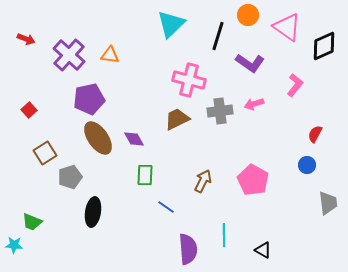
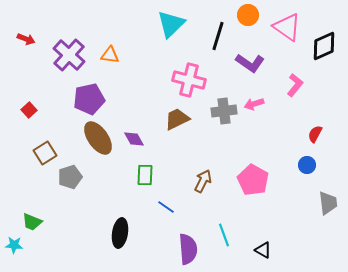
gray cross: moved 4 px right
black ellipse: moved 27 px right, 21 px down
cyan line: rotated 20 degrees counterclockwise
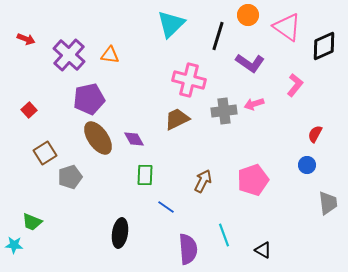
pink pentagon: rotated 24 degrees clockwise
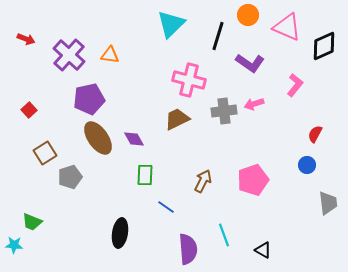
pink triangle: rotated 12 degrees counterclockwise
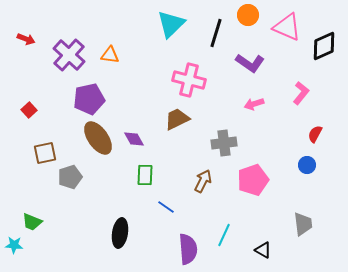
black line: moved 2 px left, 3 px up
pink L-shape: moved 6 px right, 8 px down
gray cross: moved 32 px down
brown square: rotated 20 degrees clockwise
gray trapezoid: moved 25 px left, 21 px down
cyan line: rotated 45 degrees clockwise
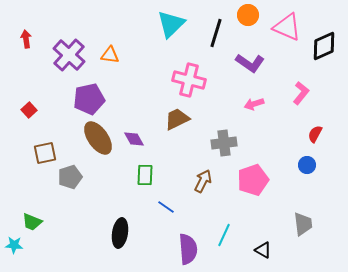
red arrow: rotated 120 degrees counterclockwise
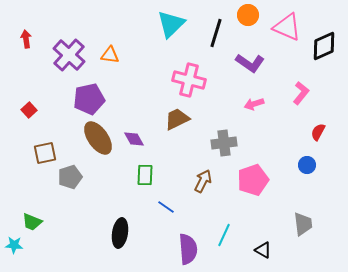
red semicircle: moved 3 px right, 2 px up
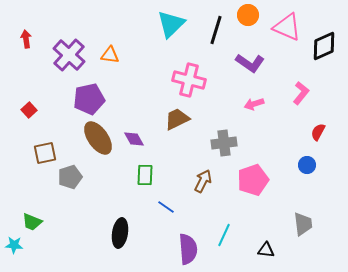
black line: moved 3 px up
black triangle: moved 3 px right; rotated 24 degrees counterclockwise
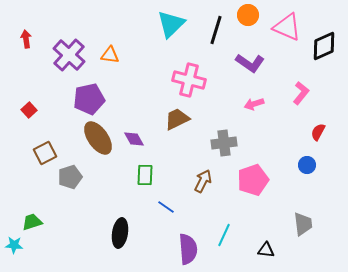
brown square: rotated 15 degrees counterclockwise
green trapezoid: rotated 140 degrees clockwise
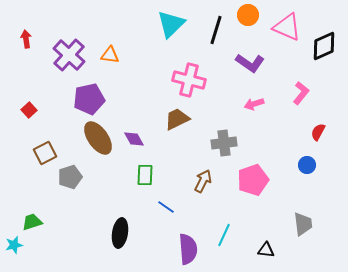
cyan star: rotated 18 degrees counterclockwise
